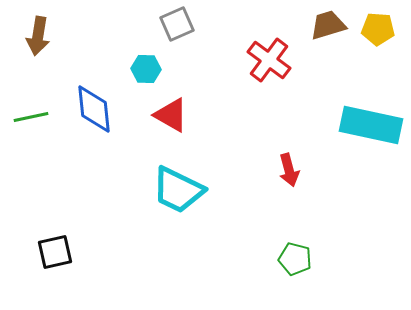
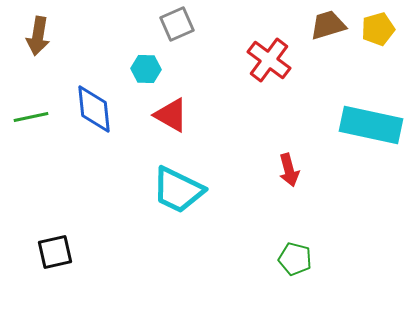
yellow pentagon: rotated 20 degrees counterclockwise
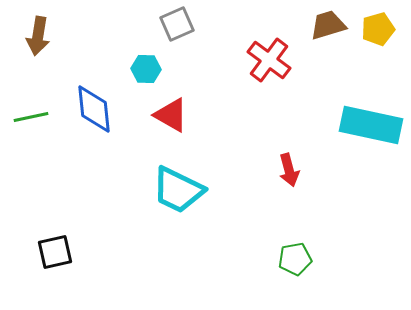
green pentagon: rotated 24 degrees counterclockwise
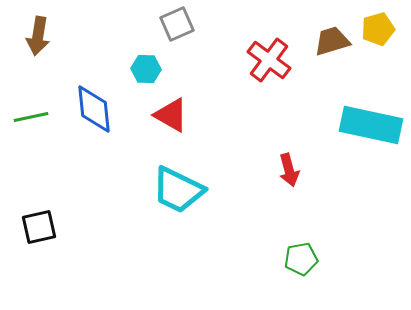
brown trapezoid: moved 4 px right, 16 px down
black square: moved 16 px left, 25 px up
green pentagon: moved 6 px right
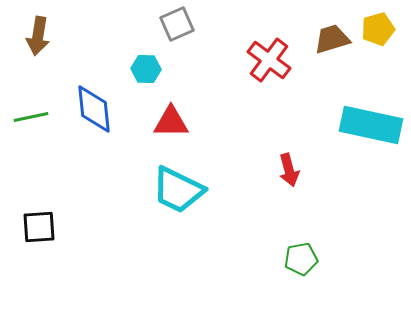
brown trapezoid: moved 2 px up
red triangle: moved 7 px down; rotated 30 degrees counterclockwise
black square: rotated 9 degrees clockwise
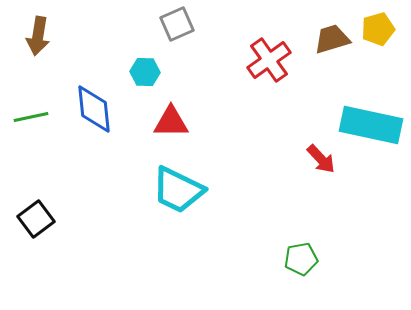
red cross: rotated 18 degrees clockwise
cyan hexagon: moved 1 px left, 3 px down
red arrow: moved 32 px right, 11 px up; rotated 28 degrees counterclockwise
black square: moved 3 px left, 8 px up; rotated 33 degrees counterclockwise
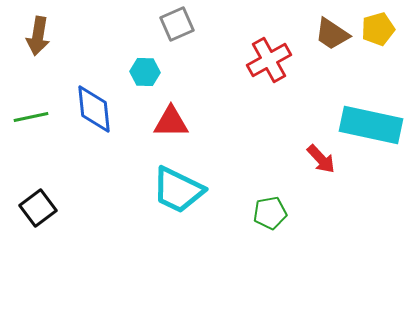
brown trapezoid: moved 5 px up; rotated 129 degrees counterclockwise
red cross: rotated 6 degrees clockwise
black square: moved 2 px right, 11 px up
green pentagon: moved 31 px left, 46 px up
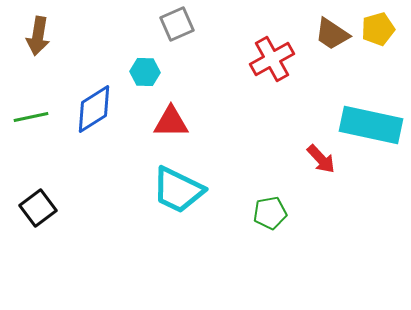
red cross: moved 3 px right, 1 px up
blue diamond: rotated 63 degrees clockwise
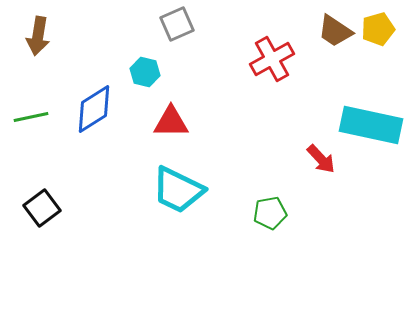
brown trapezoid: moved 3 px right, 3 px up
cyan hexagon: rotated 12 degrees clockwise
black square: moved 4 px right
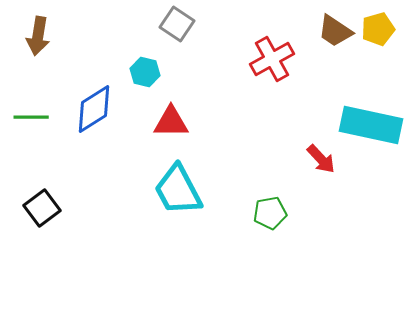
gray square: rotated 32 degrees counterclockwise
green line: rotated 12 degrees clockwise
cyan trapezoid: rotated 36 degrees clockwise
